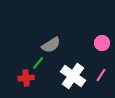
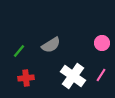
green line: moved 19 px left, 12 px up
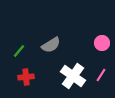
red cross: moved 1 px up
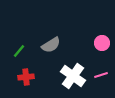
pink line: rotated 40 degrees clockwise
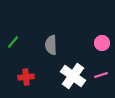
gray semicircle: rotated 120 degrees clockwise
green line: moved 6 px left, 9 px up
